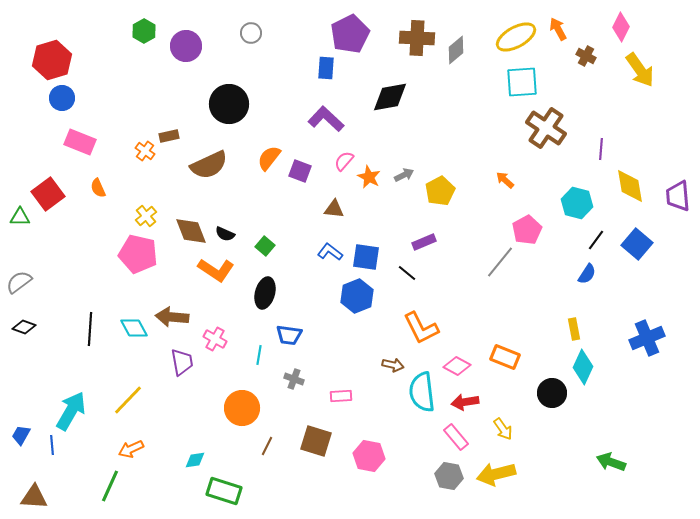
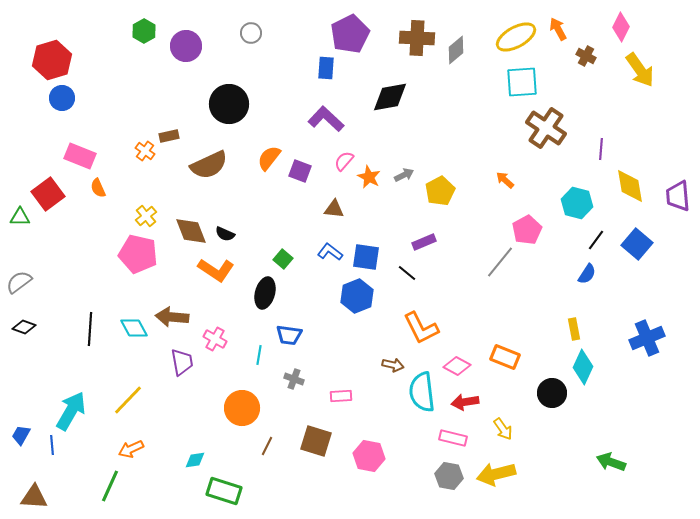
pink rectangle at (80, 142): moved 14 px down
green square at (265, 246): moved 18 px right, 13 px down
pink rectangle at (456, 437): moved 3 px left, 1 px down; rotated 36 degrees counterclockwise
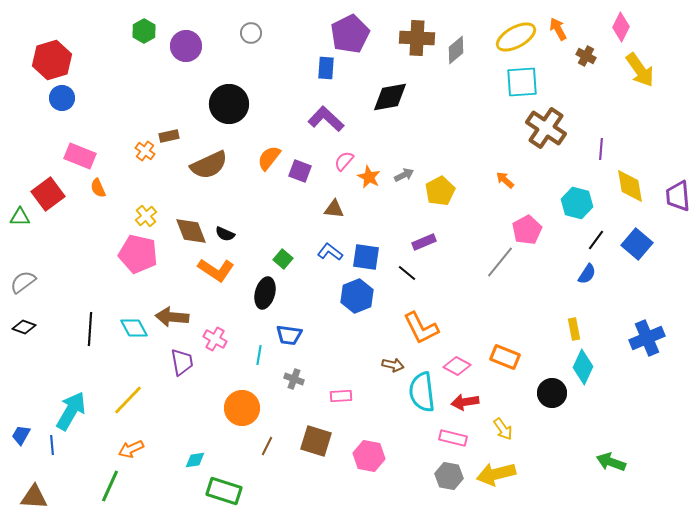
gray semicircle at (19, 282): moved 4 px right
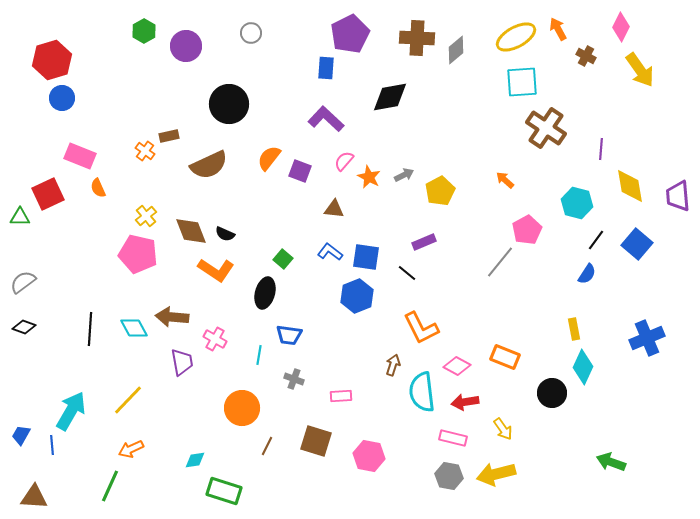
red square at (48, 194): rotated 12 degrees clockwise
brown arrow at (393, 365): rotated 85 degrees counterclockwise
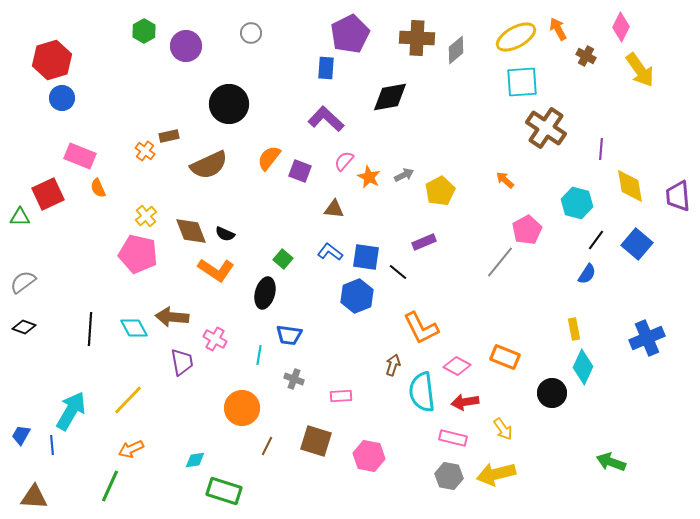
black line at (407, 273): moved 9 px left, 1 px up
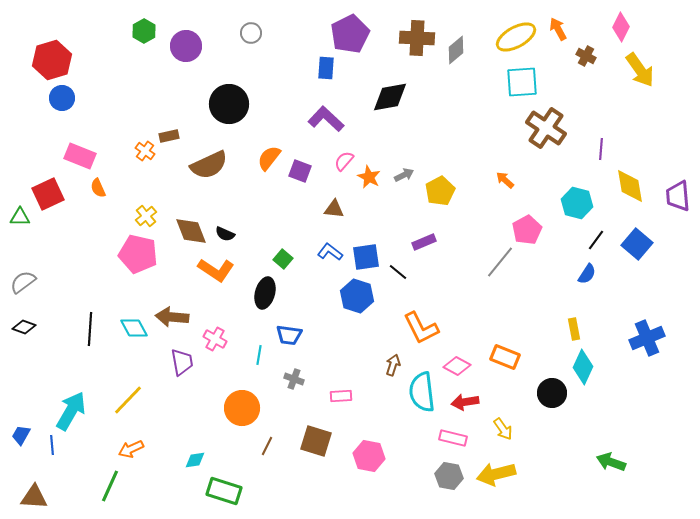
blue square at (366, 257): rotated 16 degrees counterclockwise
blue hexagon at (357, 296): rotated 20 degrees counterclockwise
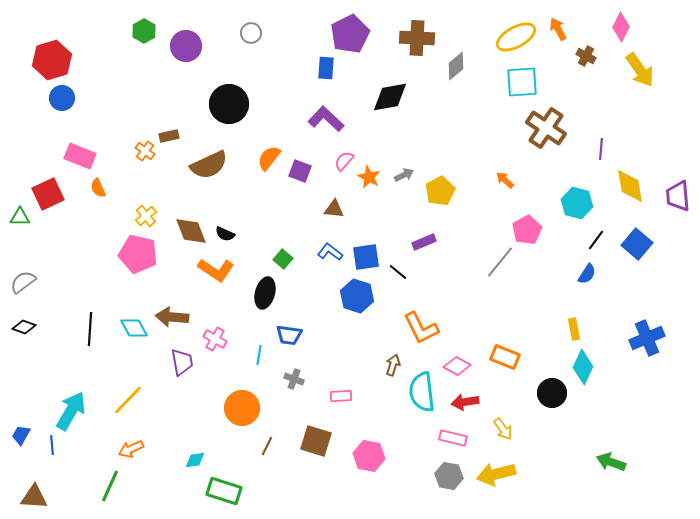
gray diamond at (456, 50): moved 16 px down
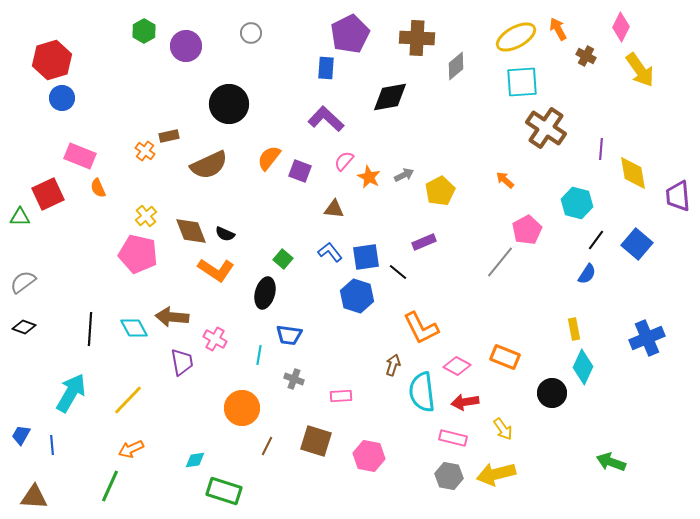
yellow diamond at (630, 186): moved 3 px right, 13 px up
blue L-shape at (330, 252): rotated 15 degrees clockwise
cyan arrow at (71, 411): moved 18 px up
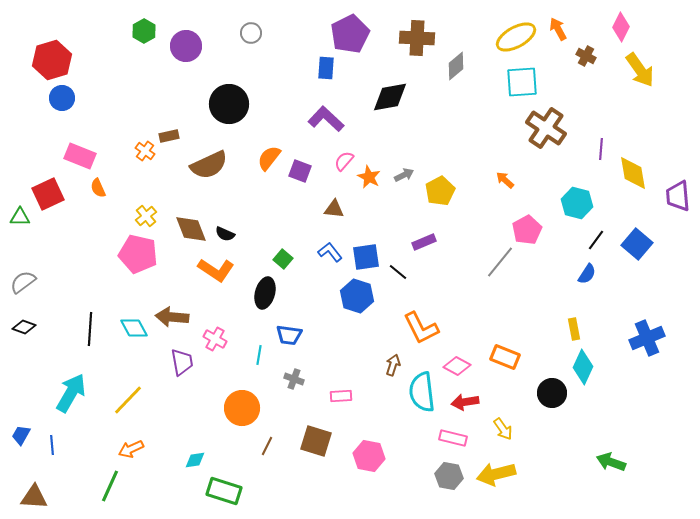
brown diamond at (191, 231): moved 2 px up
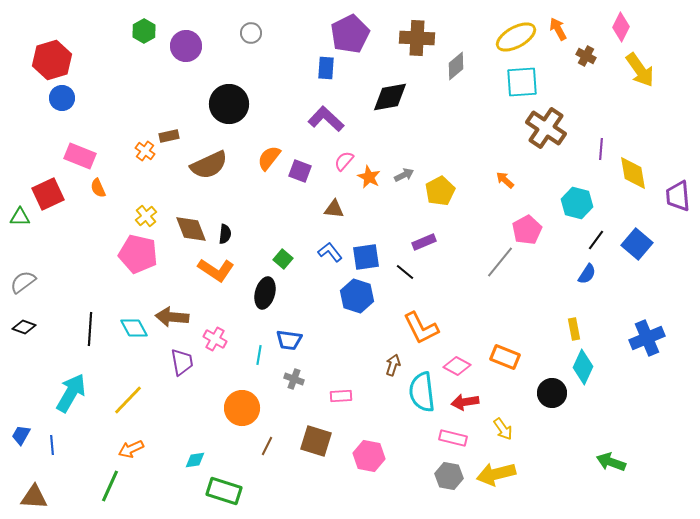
black semicircle at (225, 234): rotated 108 degrees counterclockwise
black line at (398, 272): moved 7 px right
blue trapezoid at (289, 335): moved 5 px down
